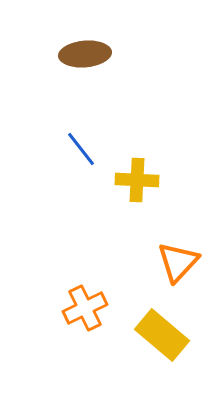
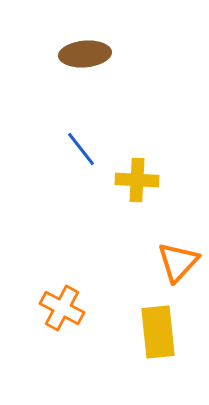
orange cross: moved 23 px left; rotated 36 degrees counterclockwise
yellow rectangle: moved 4 px left, 3 px up; rotated 44 degrees clockwise
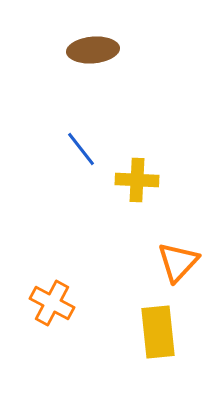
brown ellipse: moved 8 px right, 4 px up
orange cross: moved 10 px left, 5 px up
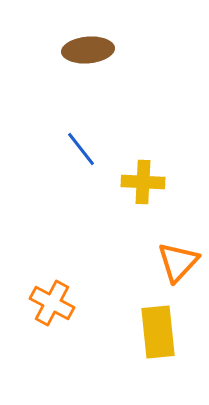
brown ellipse: moved 5 px left
yellow cross: moved 6 px right, 2 px down
